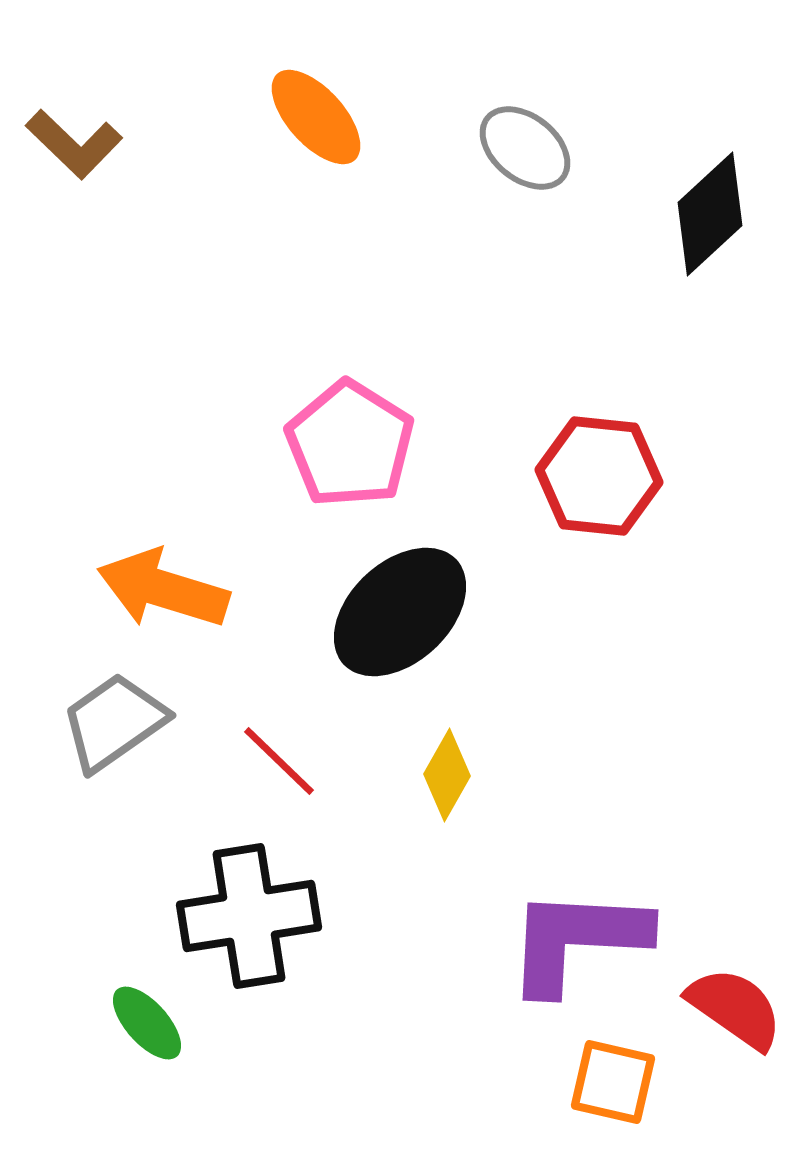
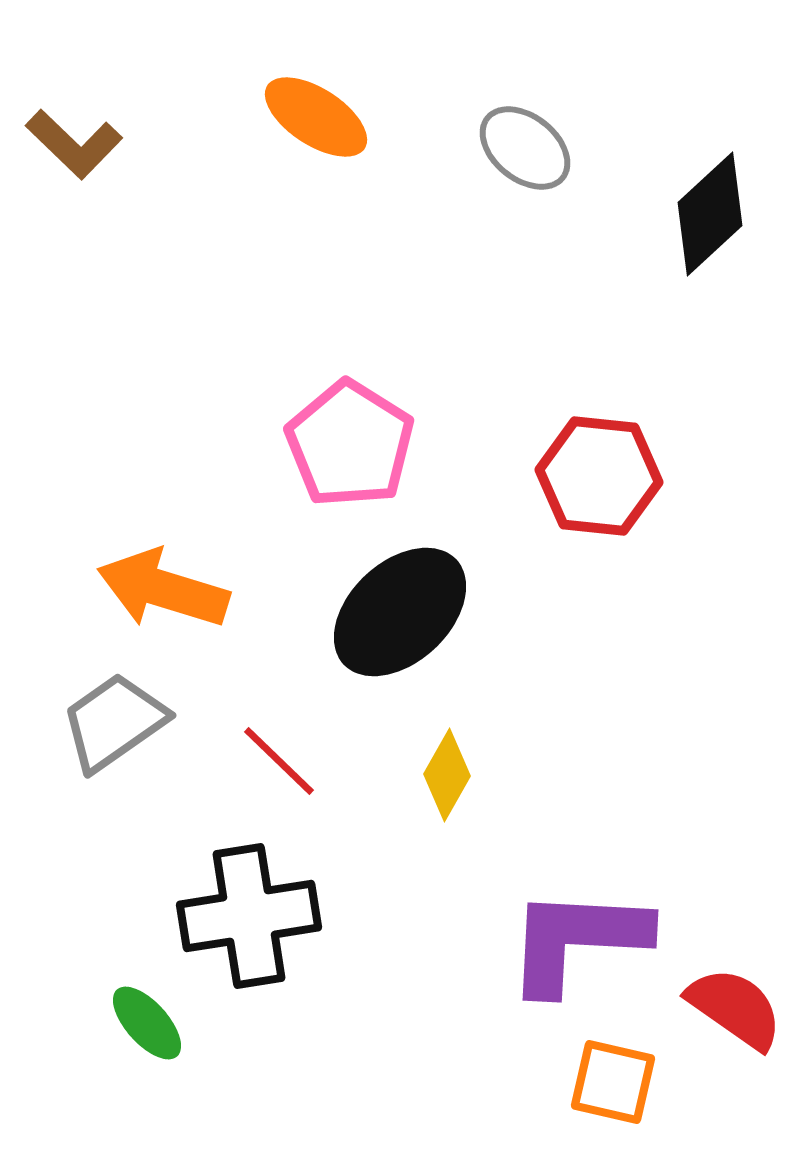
orange ellipse: rotated 15 degrees counterclockwise
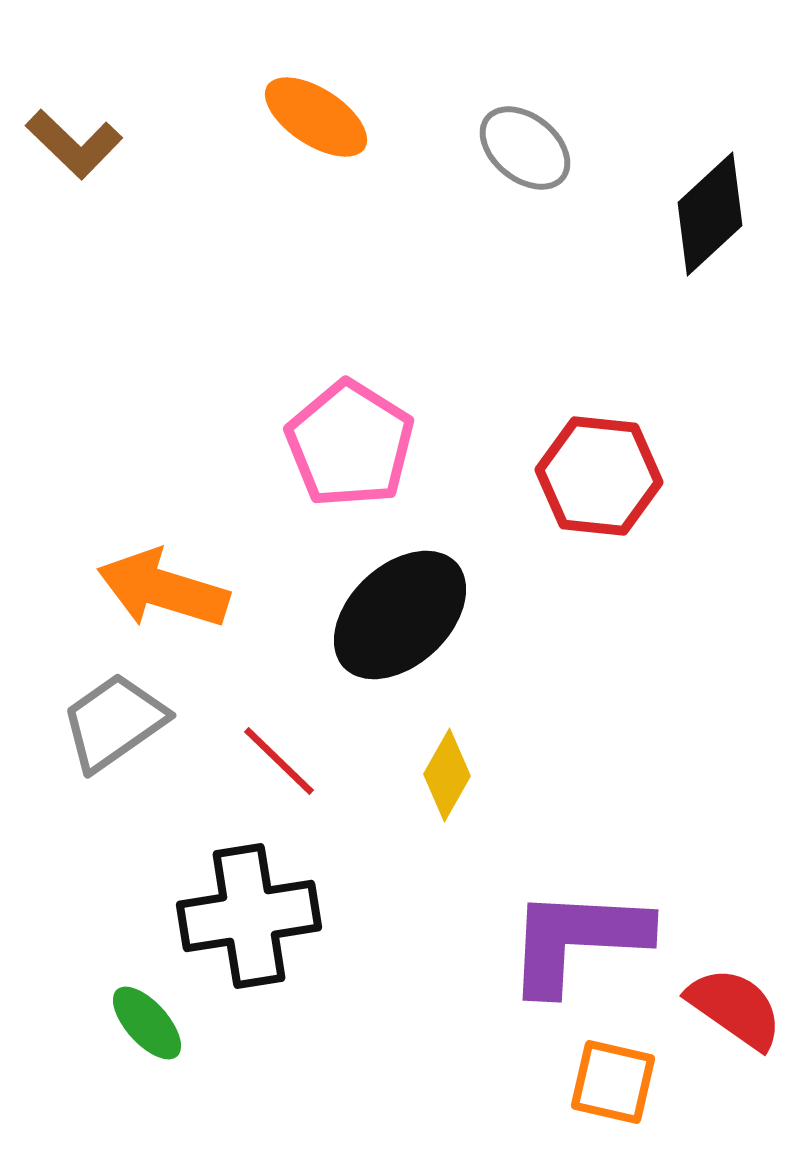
black ellipse: moved 3 px down
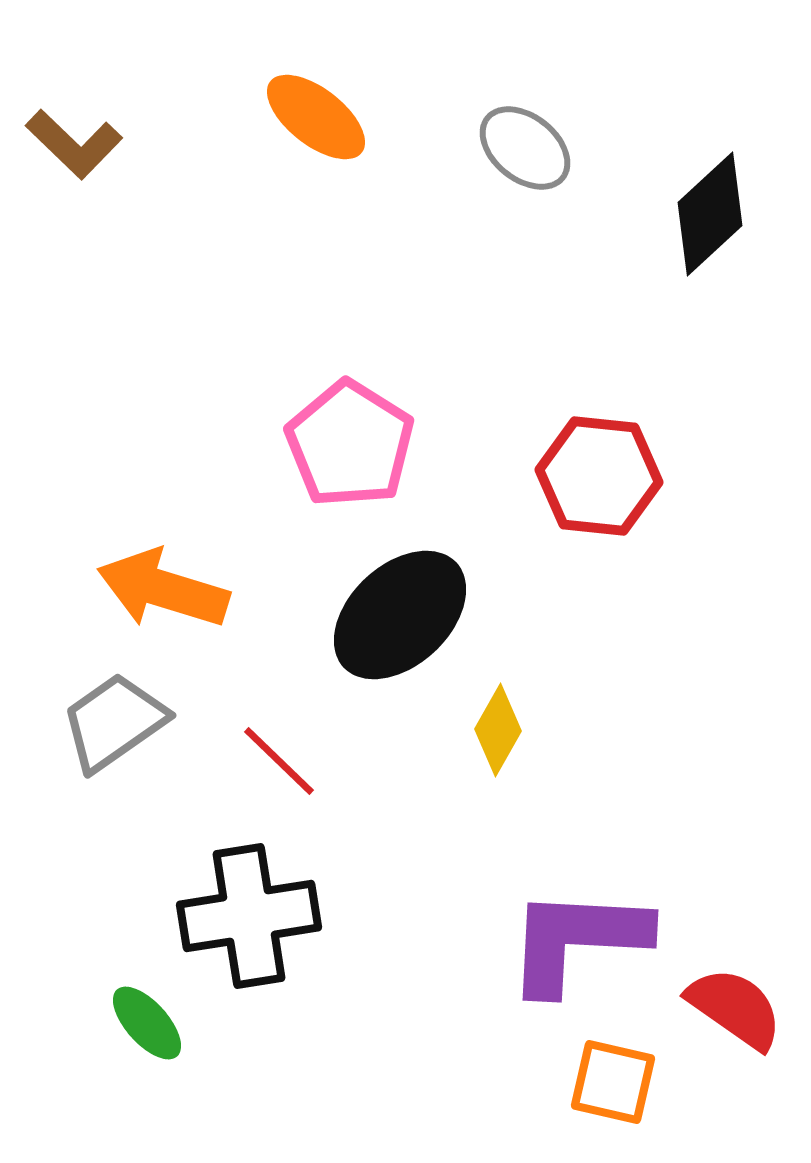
orange ellipse: rotated 5 degrees clockwise
yellow diamond: moved 51 px right, 45 px up
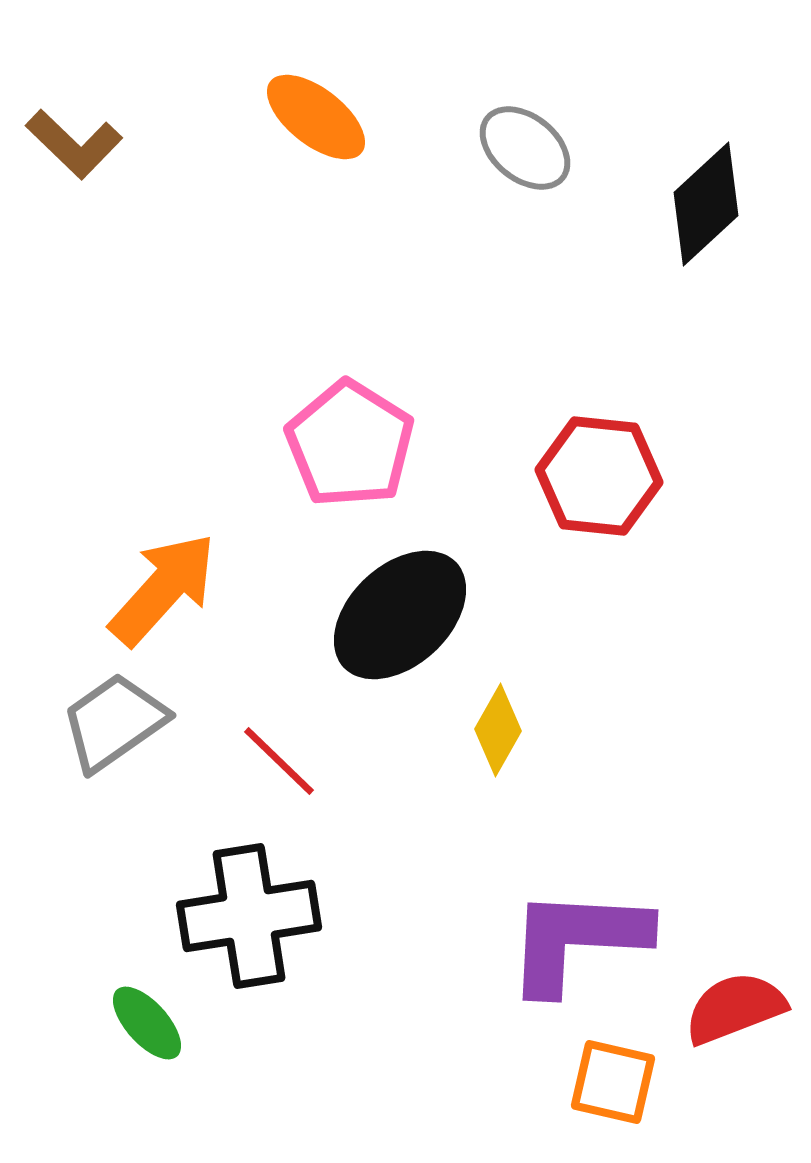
black diamond: moved 4 px left, 10 px up
orange arrow: rotated 115 degrees clockwise
red semicircle: rotated 56 degrees counterclockwise
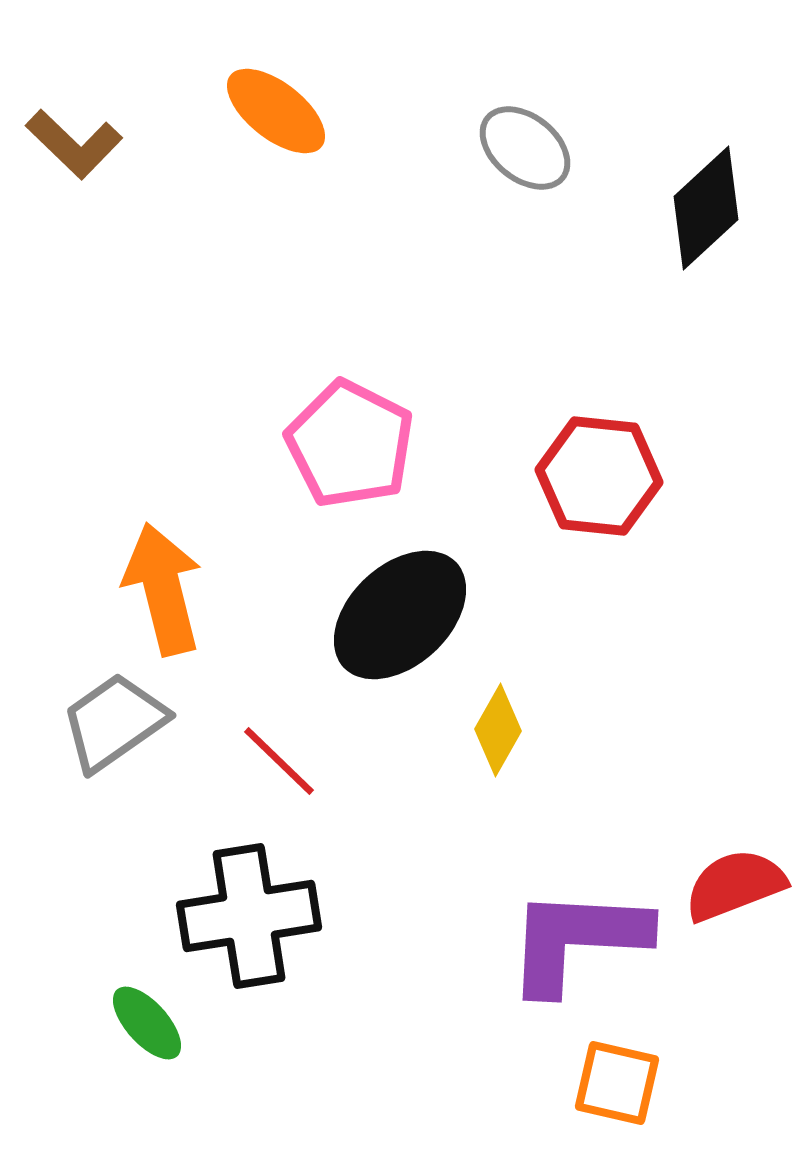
orange ellipse: moved 40 px left, 6 px up
black diamond: moved 4 px down
pink pentagon: rotated 5 degrees counterclockwise
orange arrow: rotated 56 degrees counterclockwise
red semicircle: moved 123 px up
orange square: moved 4 px right, 1 px down
